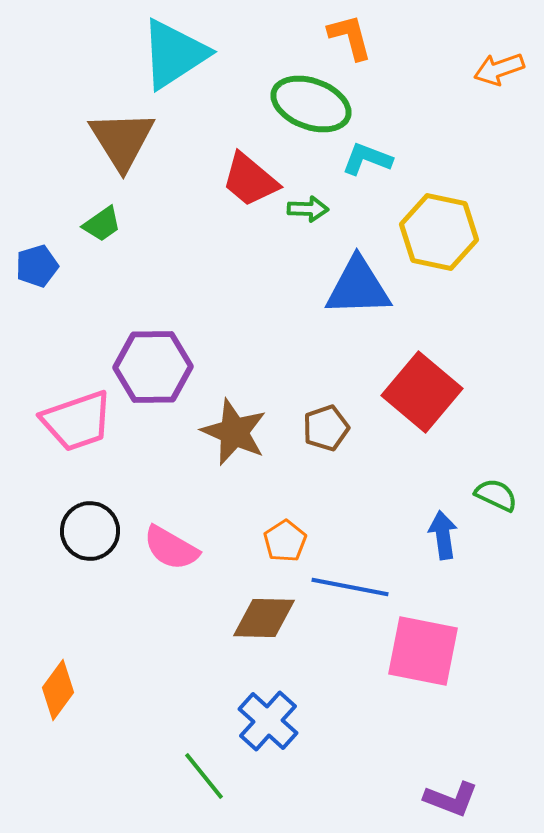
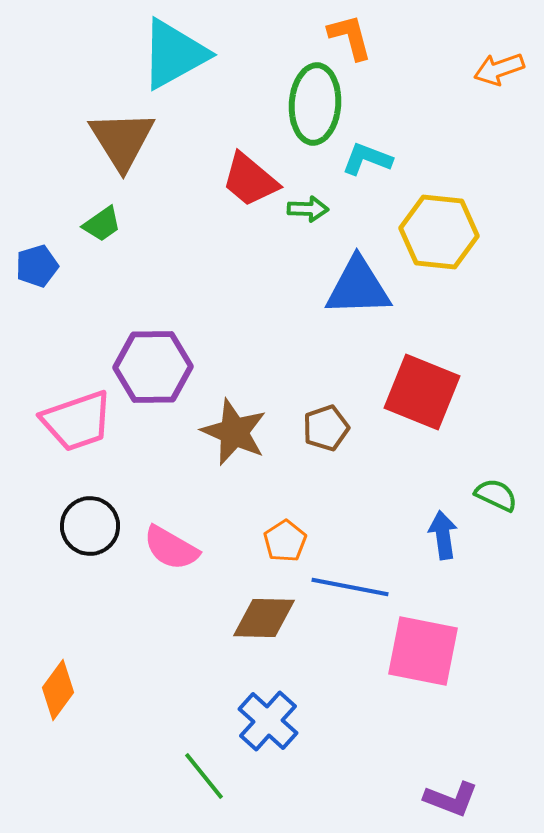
cyan triangle: rotated 4 degrees clockwise
green ellipse: moved 4 px right; rotated 74 degrees clockwise
yellow hexagon: rotated 6 degrees counterclockwise
red square: rotated 18 degrees counterclockwise
black circle: moved 5 px up
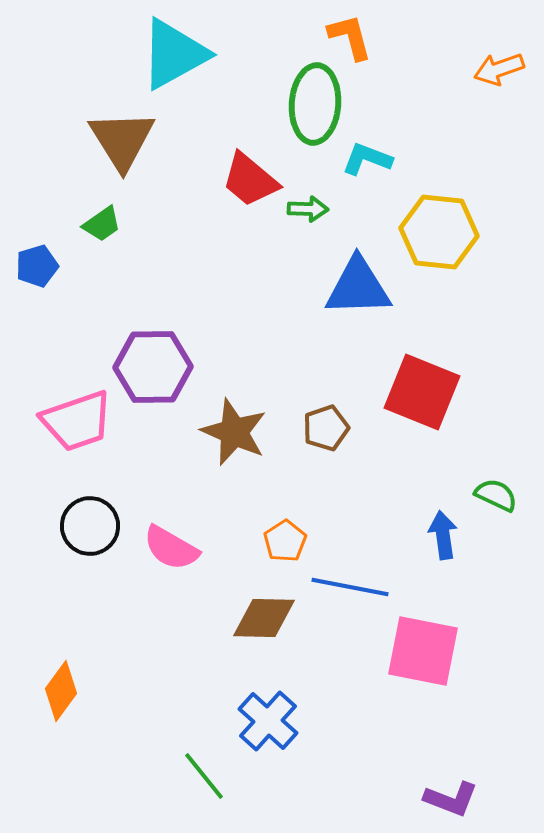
orange diamond: moved 3 px right, 1 px down
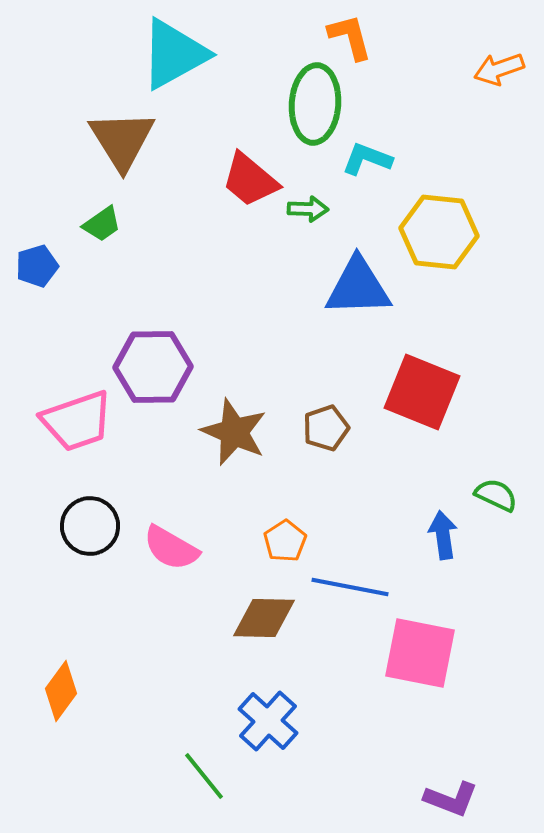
pink square: moved 3 px left, 2 px down
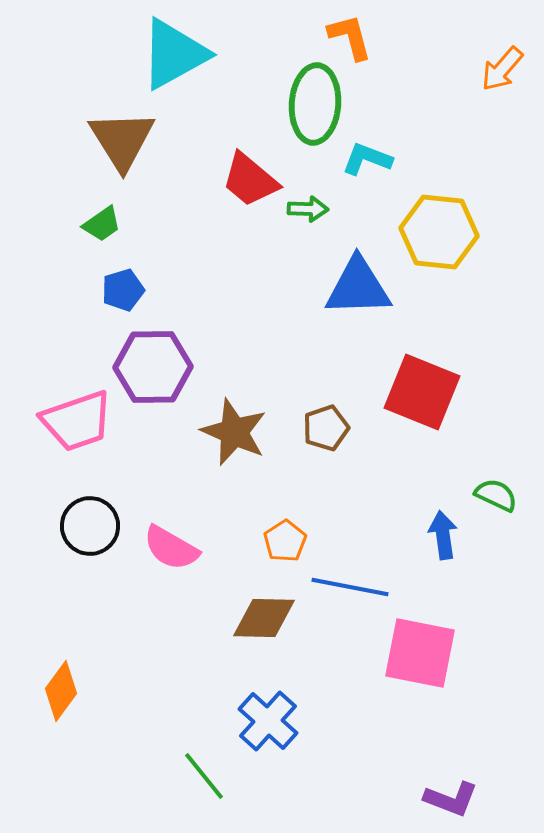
orange arrow: moved 3 px right; rotated 30 degrees counterclockwise
blue pentagon: moved 86 px right, 24 px down
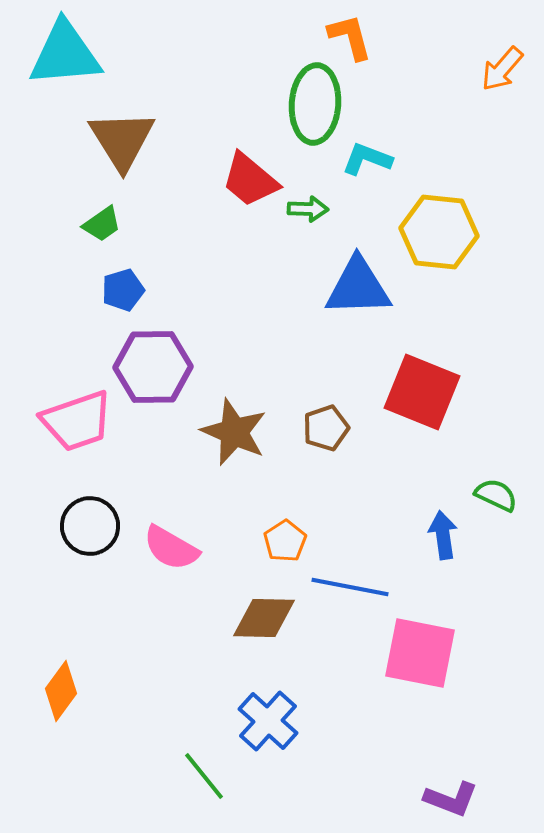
cyan triangle: moved 109 px left; rotated 24 degrees clockwise
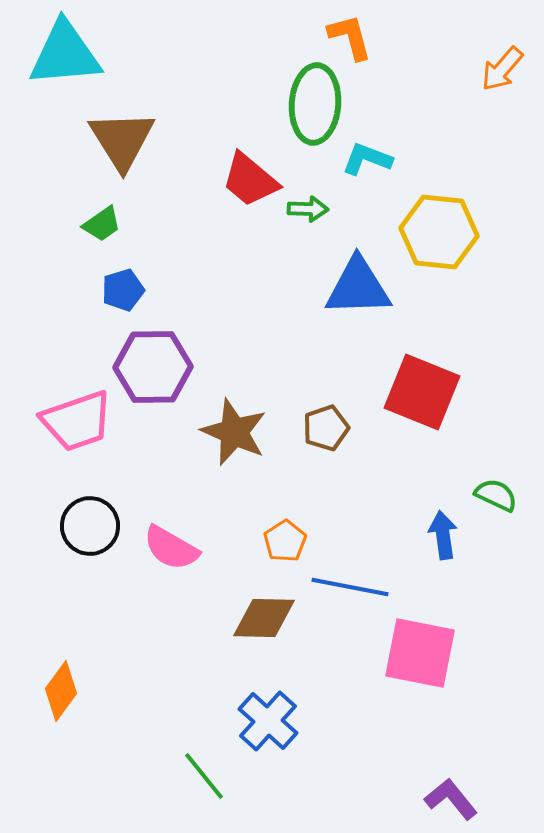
purple L-shape: rotated 150 degrees counterclockwise
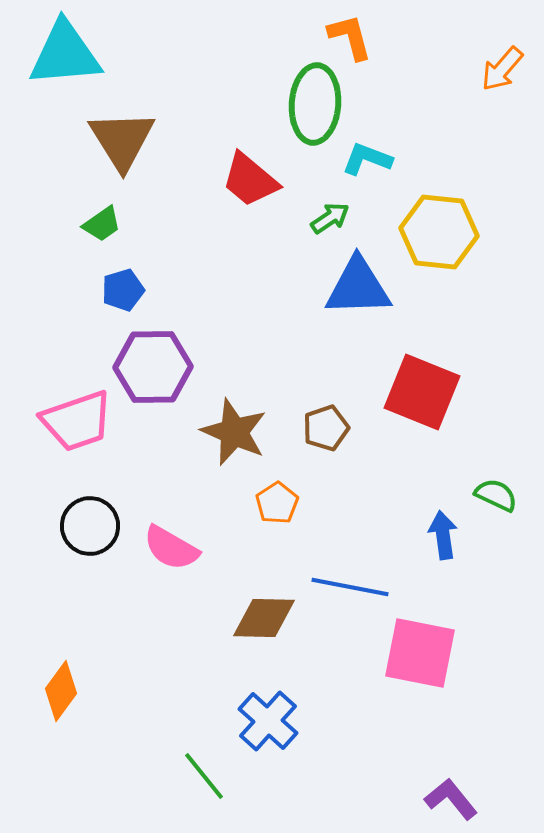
green arrow: moved 22 px right, 9 px down; rotated 36 degrees counterclockwise
orange pentagon: moved 8 px left, 38 px up
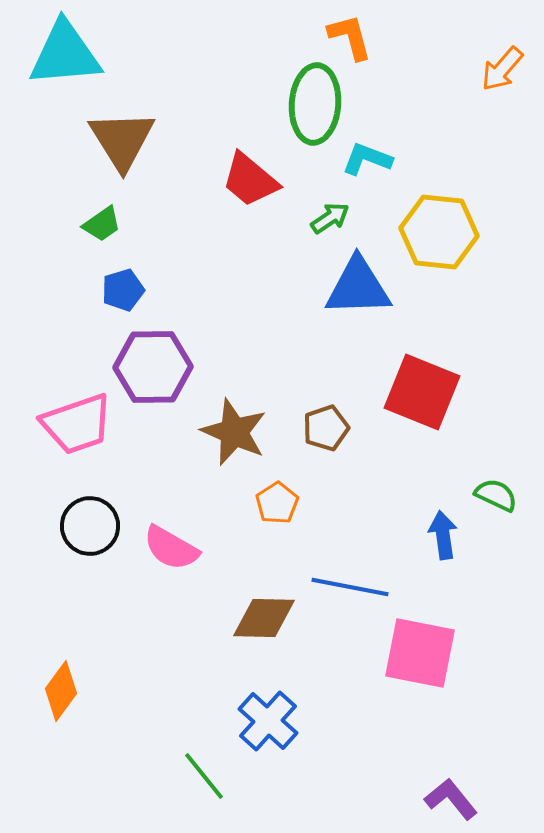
pink trapezoid: moved 3 px down
